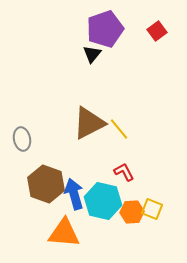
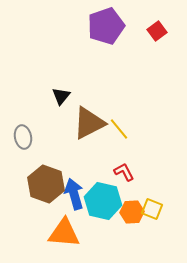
purple pentagon: moved 1 px right, 3 px up
black triangle: moved 31 px left, 42 px down
gray ellipse: moved 1 px right, 2 px up
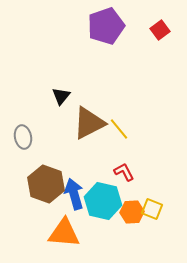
red square: moved 3 px right, 1 px up
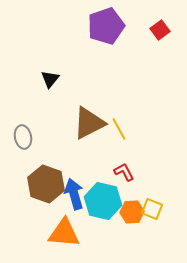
black triangle: moved 11 px left, 17 px up
yellow line: rotated 10 degrees clockwise
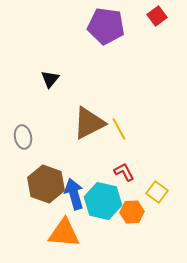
purple pentagon: rotated 27 degrees clockwise
red square: moved 3 px left, 14 px up
yellow square: moved 5 px right, 17 px up; rotated 15 degrees clockwise
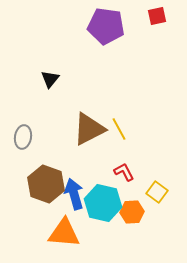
red square: rotated 24 degrees clockwise
brown triangle: moved 6 px down
gray ellipse: rotated 20 degrees clockwise
cyan hexagon: moved 2 px down
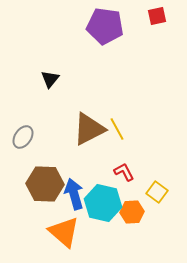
purple pentagon: moved 1 px left
yellow line: moved 2 px left
gray ellipse: rotated 25 degrees clockwise
brown hexagon: moved 1 px left; rotated 18 degrees counterclockwise
orange triangle: moved 1 px up; rotated 36 degrees clockwise
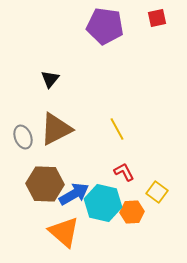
red square: moved 2 px down
brown triangle: moved 33 px left
gray ellipse: rotated 55 degrees counterclockwise
blue arrow: rotated 76 degrees clockwise
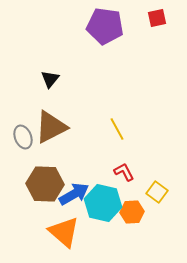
brown triangle: moved 5 px left, 2 px up
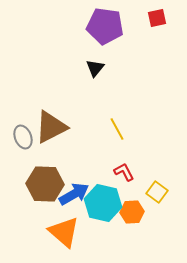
black triangle: moved 45 px right, 11 px up
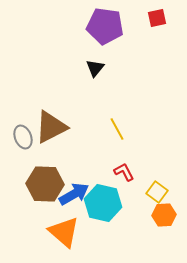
orange hexagon: moved 32 px right, 3 px down
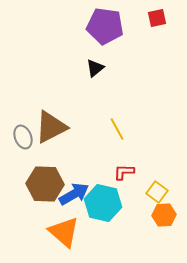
black triangle: rotated 12 degrees clockwise
red L-shape: rotated 60 degrees counterclockwise
